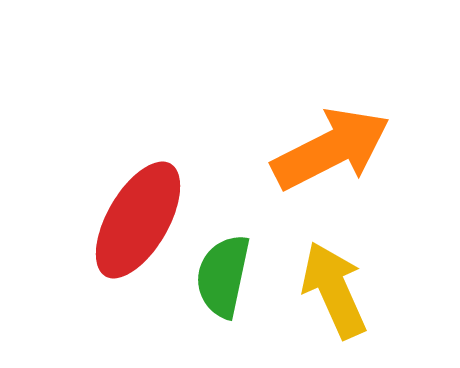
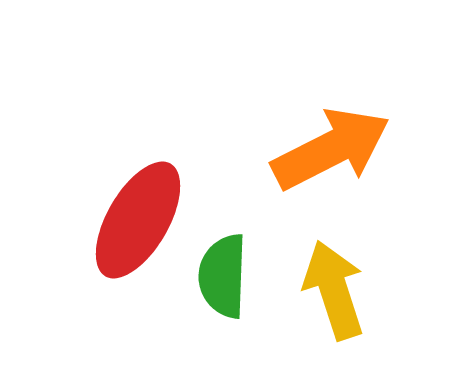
green semicircle: rotated 10 degrees counterclockwise
yellow arrow: rotated 6 degrees clockwise
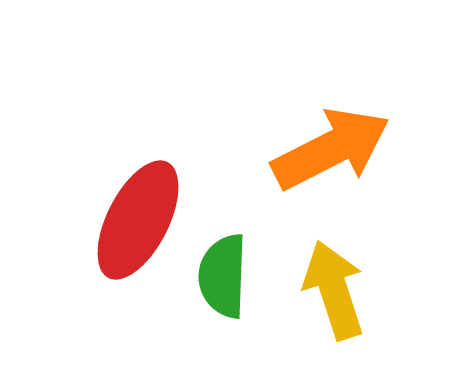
red ellipse: rotated 3 degrees counterclockwise
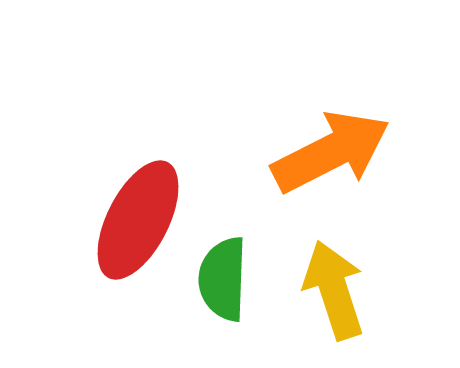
orange arrow: moved 3 px down
green semicircle: moved 3 px down
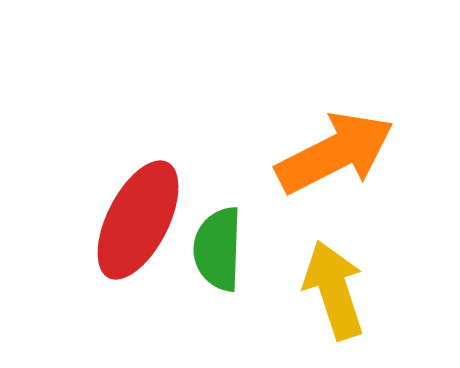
orange arrow: moved 4 px right, 1 px down
green semicircle: moved 5 px left, 30 px up
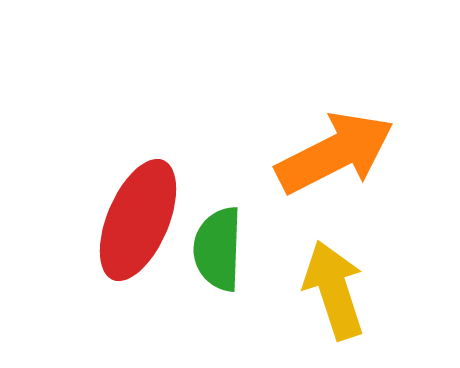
red ellipse: rotated 4 degrees counterclockwise
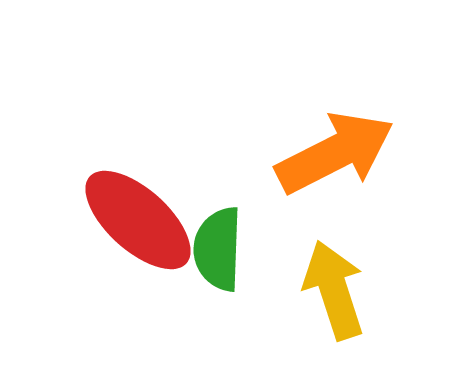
red ellipse: rotated 71 degrees counterclockwise
